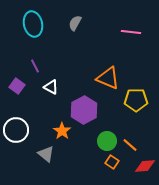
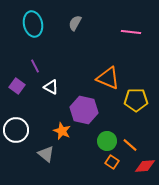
purple hexagon: rotated 20 degrees counterclockwise
orange star: rotated 12 degrees counterclockwise
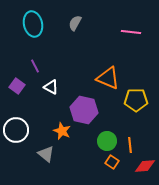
orange line: rotated 42 degrees clockwise
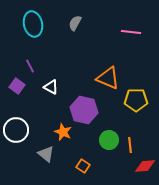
purple line: moved 5 px left
orange star: moved 1 px right, 1 px down
green circle: moved 2 px right, 1 px up
orange square: moved 29 px left, 4 px down
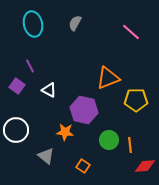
pink line: rotated 36 degrees clockwise
orange triangle: rotated 45 degrees counterclockwise
white triangle: moved 2 px left, 3 px down
orange star: moved 2 px right; rotated 18 degrees counterclockwise
gray triangle: moved 2 px down
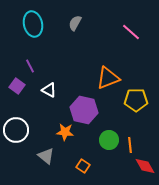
red diamond: rotated 65 degrees clockwise
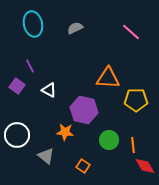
gray semicircle: moved 5 px down; rotated 35 degrees clockwise
orange triangle: rotated 25 degrees clockwise
white circle: moved 1 px right, 5 px down
orange line: moved 3 px right
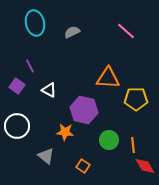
cyan ellipse: moved 2 px right, 1 px up
gray semicircle: moved 3 px left, 4 px down
pink line: moved 5 px left, 1 px up
yellow pentagon: moved 1 px up
white circle: moved 9 px up
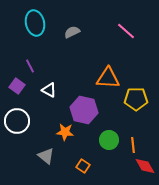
white circle: moved 5 px up
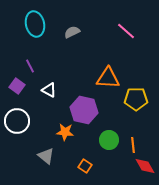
cyan ellipse: moved 1 px down
orange square: moved 2 px right
